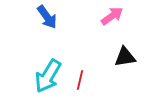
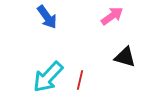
black triangle: rotated 25 degrees clockwise
cyan arrow: moved 1 px down; rotated 12 degrees clockwise
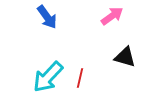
red line: moved 2 px up
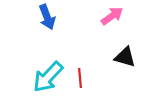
blue arrow: rotated 15 degrees clockwise
red line: rotated 18 degrees counterclockwise
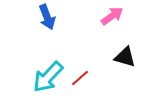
red line: rotated 54 degrees clockwise
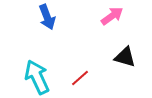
cyan arrow: moved 11 px left; rotated 112 degrees clockwise
